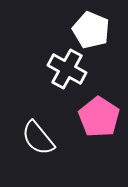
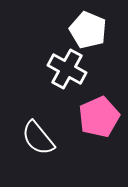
white pentagon: moved 3 px left
pink pentagon: rotated 15 degrees clockwise
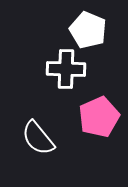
white cross: moved 1 px left; rotated 27 degrees counterclockwise
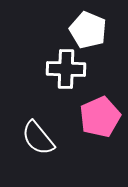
pink pentagon: moved 1 px right
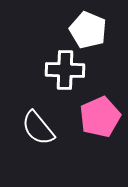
white cross: moved 1 px left, 1 px down
white semicircle: moved 10 px up
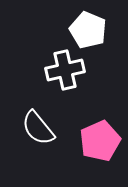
white cross: rotated 15 degrees counterclockwise
pink pentagon: moved 24 px down
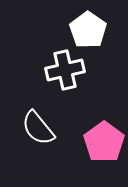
white pentagon: rotated 12 degrees clockwise
pink pentagon: moved 4 px right, 1 px down; rotated 12 degrees counterclockwise
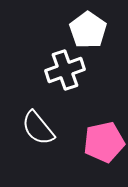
white cross: rotated 6 degrees counterclockwise
pink pentagon: rotated 24 degrees clockwise
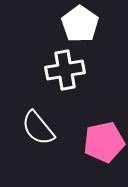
white pentagon: moved 8 px left, 6 px up
white cross: rotated 9 degrees clockwise
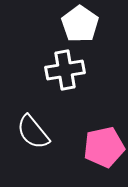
white semicircle: moved 5 px left, 4 px down
pink pentagon: moved 5 px down
